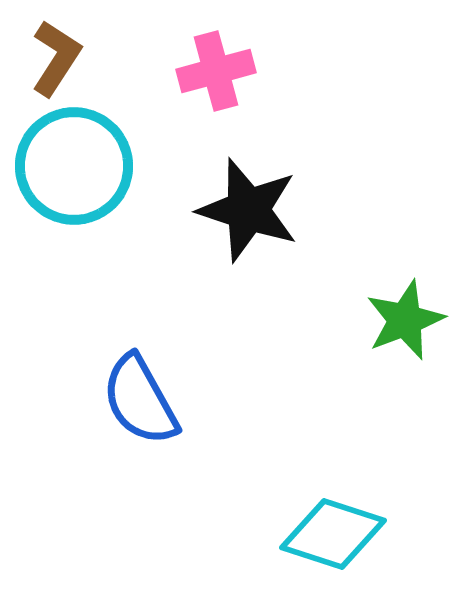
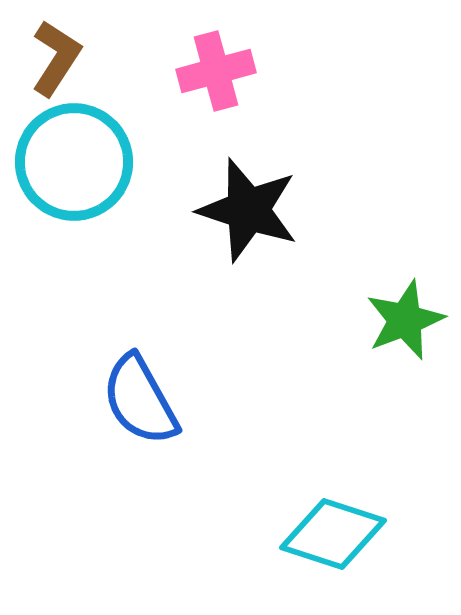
cyan circle: moved 4 px up
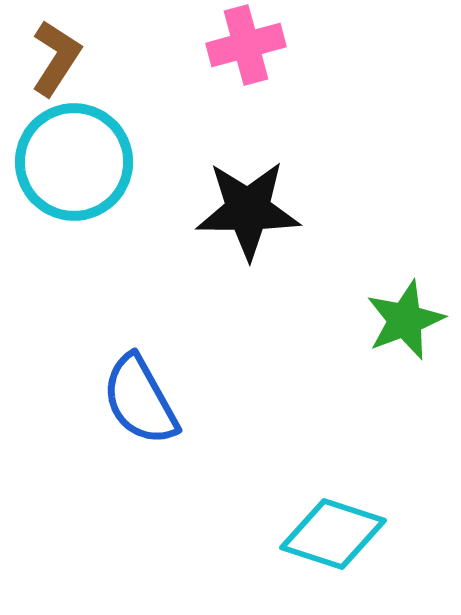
pink cross: moved 30 px right, 26 px up
black star: rotated 18 degrees counterclockwise
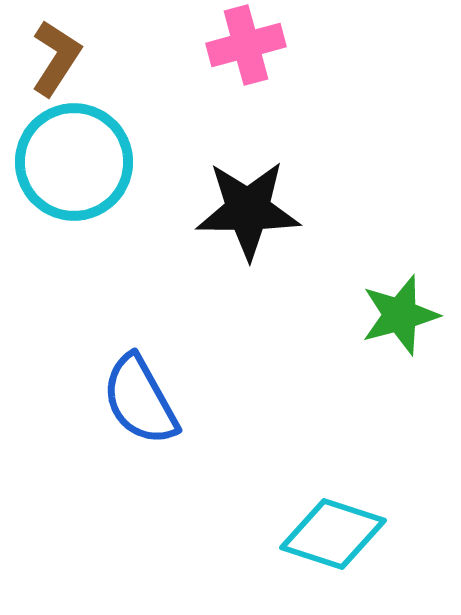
green star: moved 5 px left, 5 px up; rotated 6 degrees clockwise
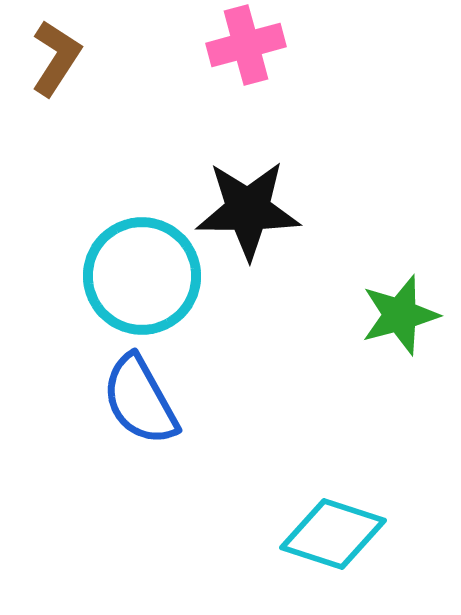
cyan circle: moved 68 px right, 114 px down
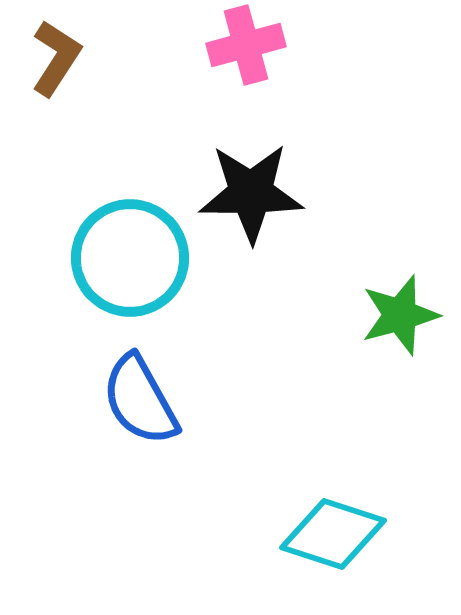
black star: moved 3 px right, 17 px up
cyan circle: moved 12 px left, 18 px up
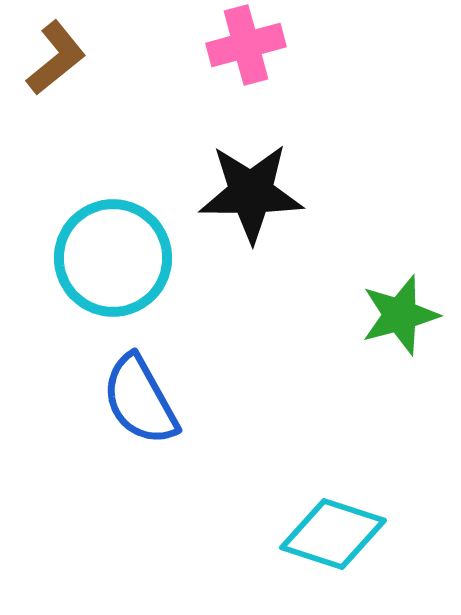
brown L-shape: rotated 18 degrees clockwise
cyan circle: moved 17 px left
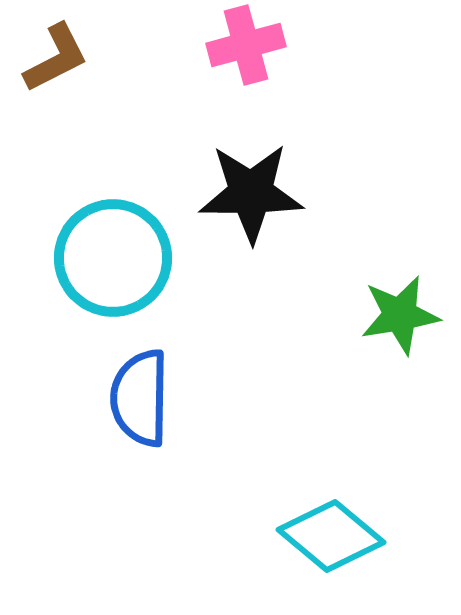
brown L-shape: rotated 12 degrees clockwise
green star: rotated 6 degrees clockwise
blue semicircle: moved 2 px up; rotated 30 degrees clockwise
cyan diamond: moved 2 px left, 2 px down; rotated 22 degrees clockwise
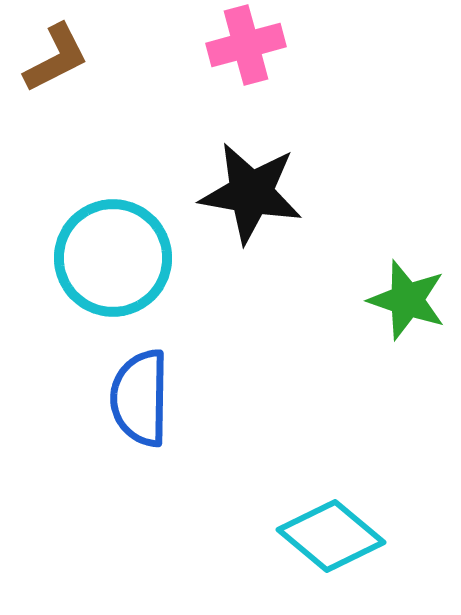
black star: rotated 10 degrees clockwise
green star: moved 7 px right, 15 px up; rotated 28 degrees clockwise
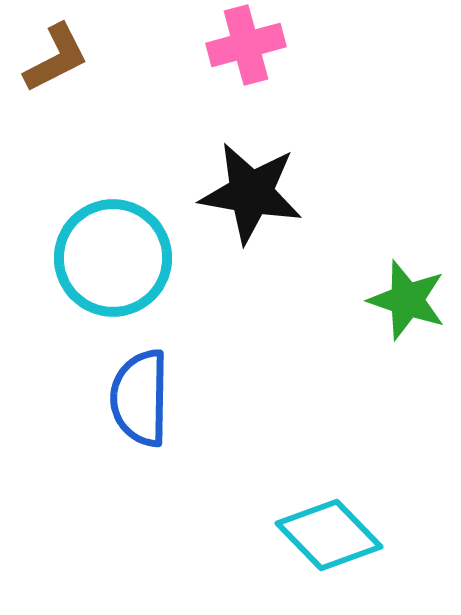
cyan diamond: moved 2 px left, 1 px up; rotated 6 degrees clockwise
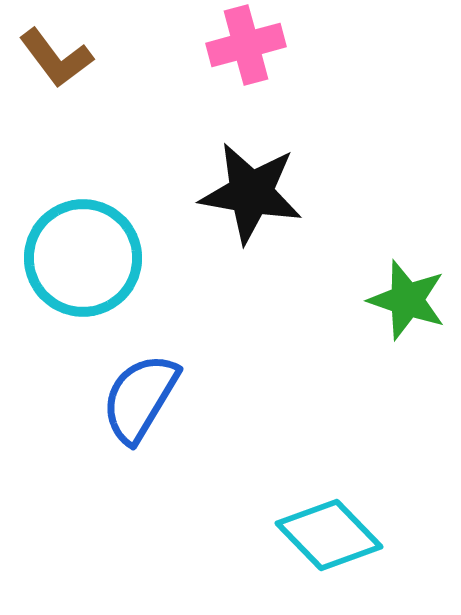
brown L-shape: rotated 80 degrees clockwise
cyan circle: moved 30 px left
blue semicircle: rotated 30 degrees clockwise
